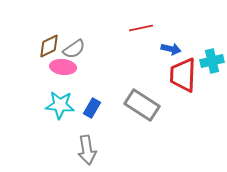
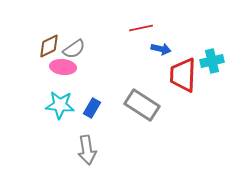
blue arrow: moved 10 px left
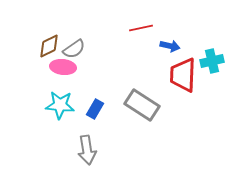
blue arrow: moved 9 px right, 3 px up
blue rectangle: moved 3 px right, 1 px down
